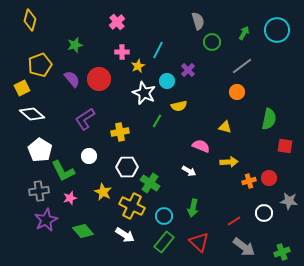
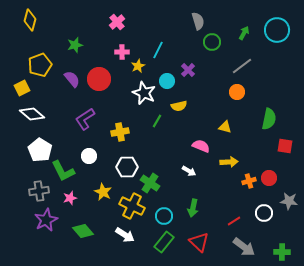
green cross at (282, 252): rotated 21 degrees clockwise
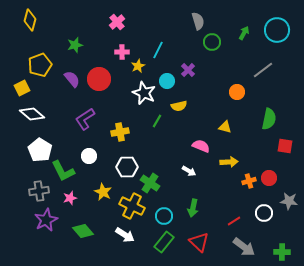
gray line at (242, 66): moved 21 px right, 4 px down
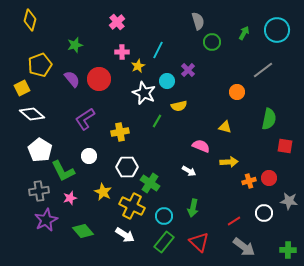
green cross at (282, 252): moved 6 px right, 2 px up
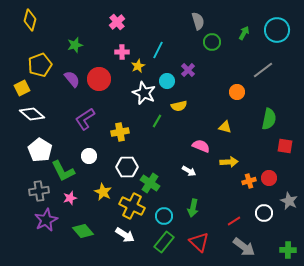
gray star at (289, 201): rotated 18 degrees clockwise
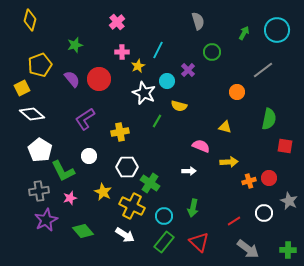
green circle at (212, 42): moved 10 px down
yellow semicircle at (179, 106): rotated 28 degrees clockwise
white arrow at (189, 171): rotated 32 degrees counterclockwise
gray arrow at (244, 247): moved 4 px right, 2 px down
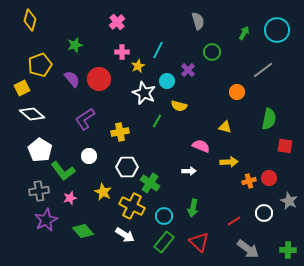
green L-shape at (63, 171): rotated 10 degrees counterclockwise
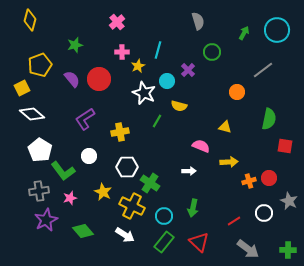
cyan line at (158, 50): rotated 12 degrees counterclockwise
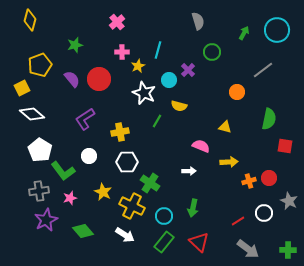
cyan circle at (167, 81): moved 2 px right, 1 px up
white hexagon at (127, 167): moved 5 px up
red line at (234, 221): moved 4 px right
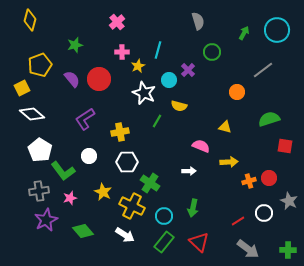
green semicircle at (269, 119): rotated 120 degrees counterclockwise
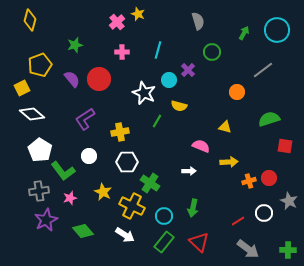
yellow star at (138, 66): moved 52 px up; rotated 24 degrees counterclockwise
